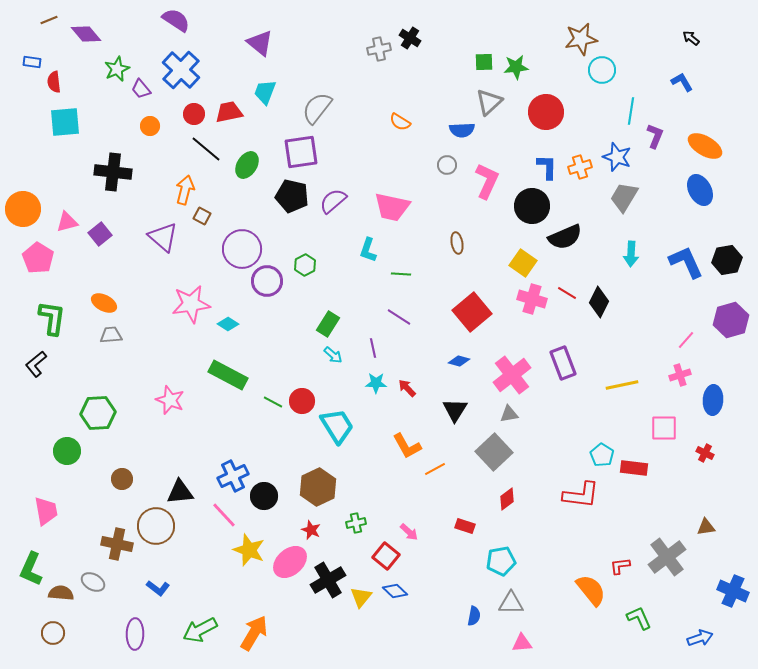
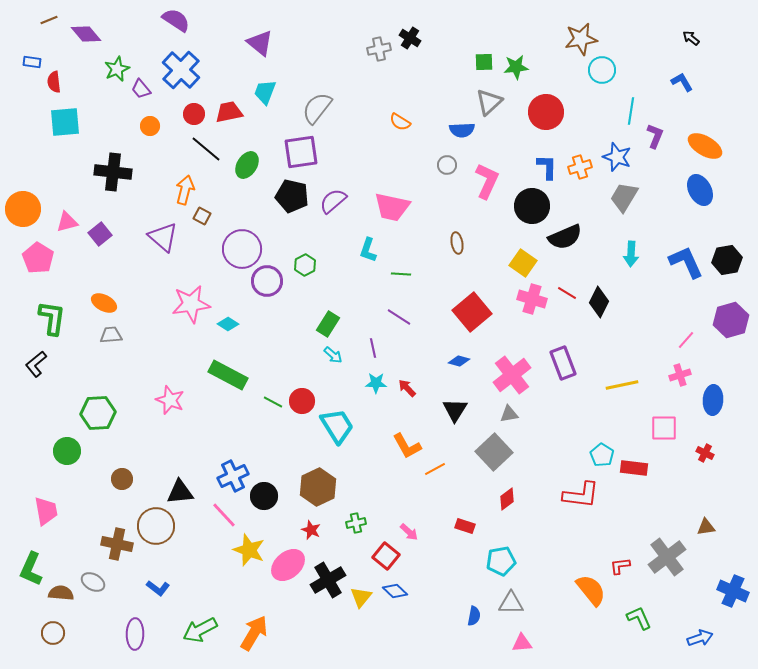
pink ellipse at (290, 562): moved 2 px left, 3 px down
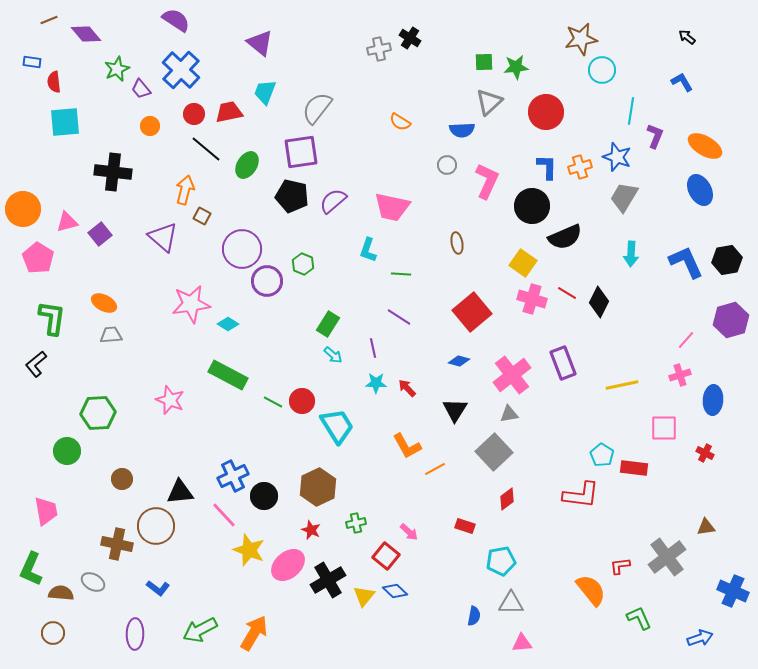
black arrow at (691, 38): moved 4 px left, 1 px up
green hexagon at (305, 265): moved 2 px left, 1 px up; rotated 10 degrees counterclockwise
yellow triangle at (361, 597): moved 3 px right, 1 px up
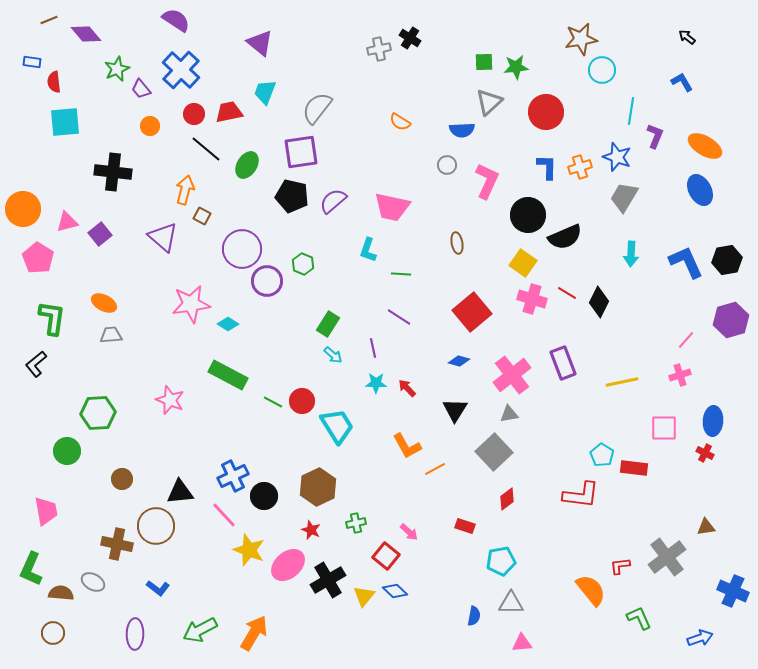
black circle at (532, 206): moved 4 px left, 9 px down
yellow line at (622, 385): moved 3 px up
blue ellipse at (713, 400): moved 21 px down
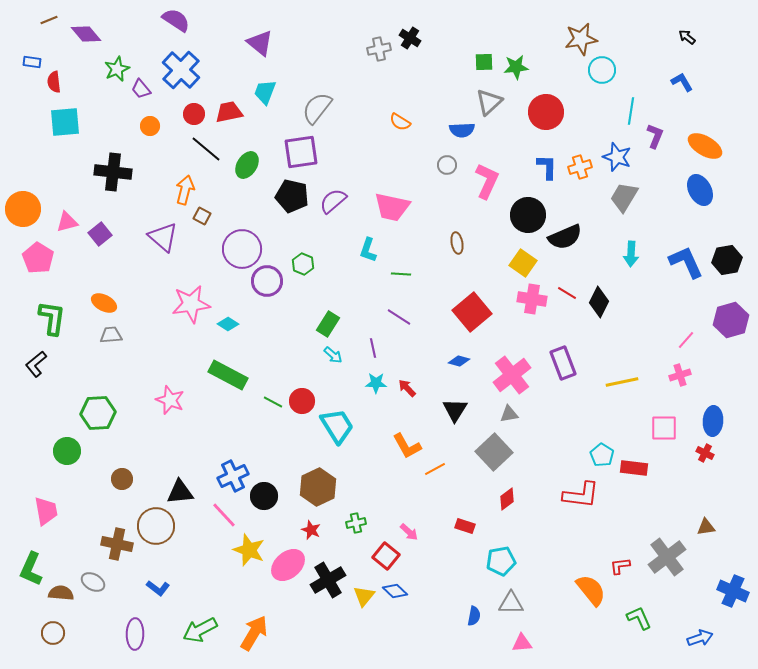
pink cross at (532, 299): rotated 8 degrees counterclockwise
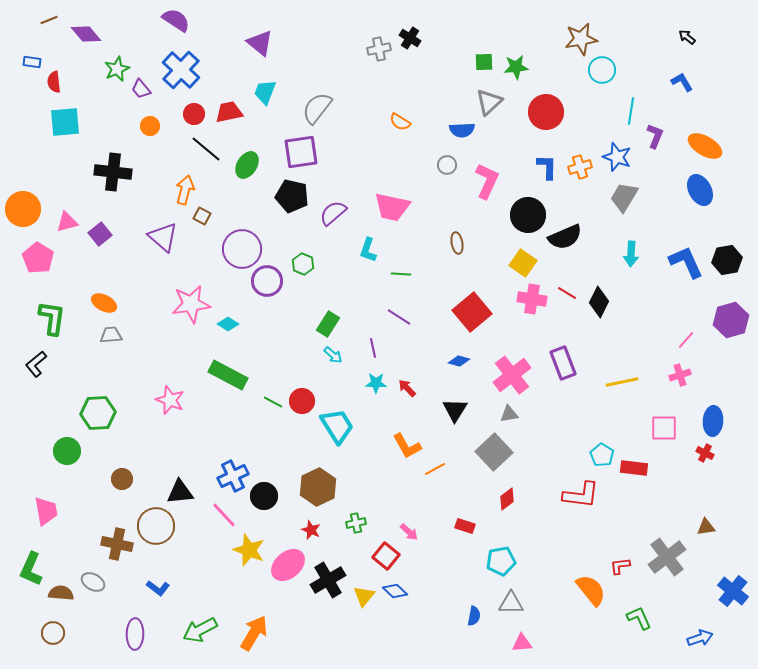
purple semicircle at (333, 201): moved 12 px down
blue cross at (733, 591): rotated 16 degrees clockwise
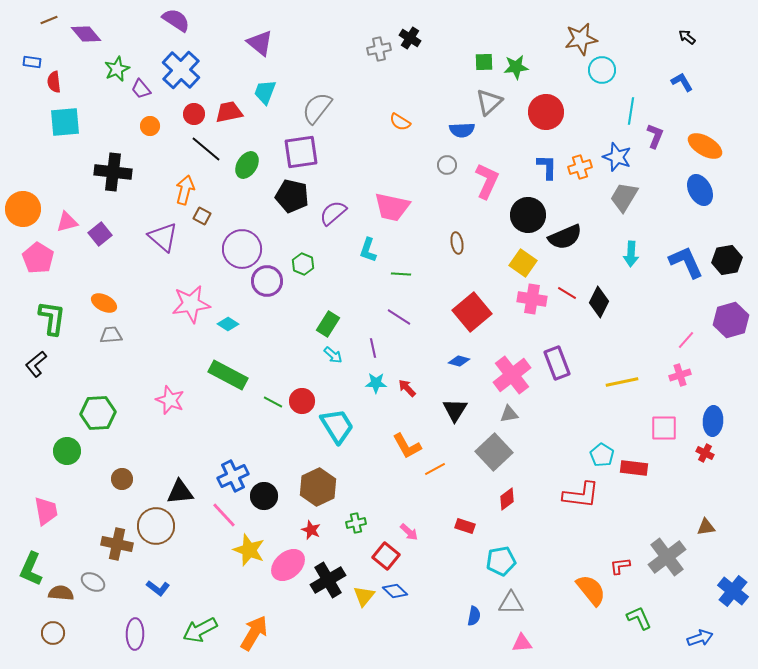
purple rectangle at (563, 363): moved 6 px left
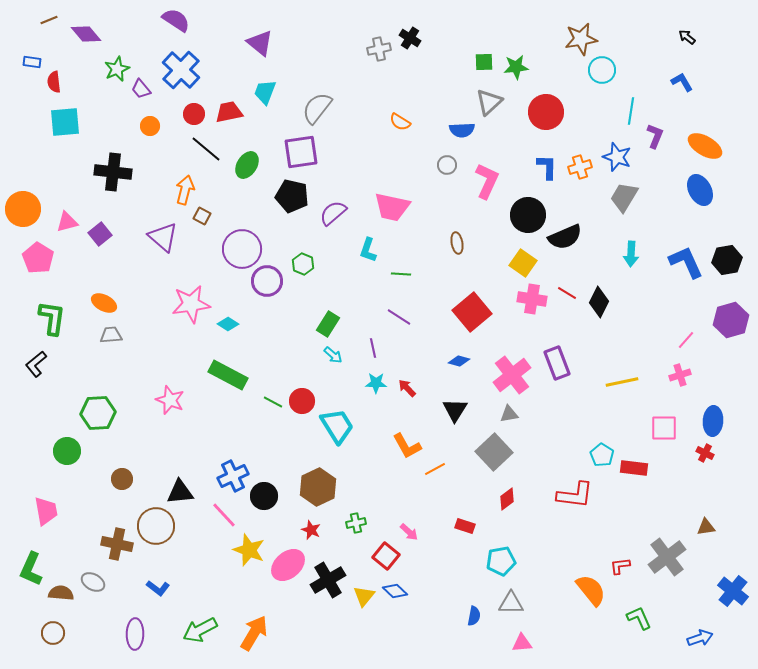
red L-shape at (581, 495): moved 6 px left
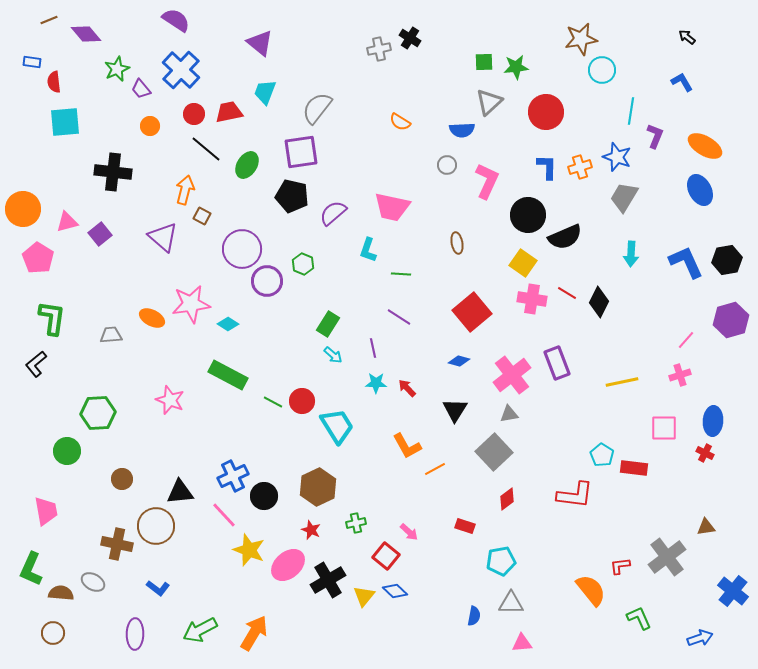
orange ellipse at (104, 303): moved 48 px right, 15 px down
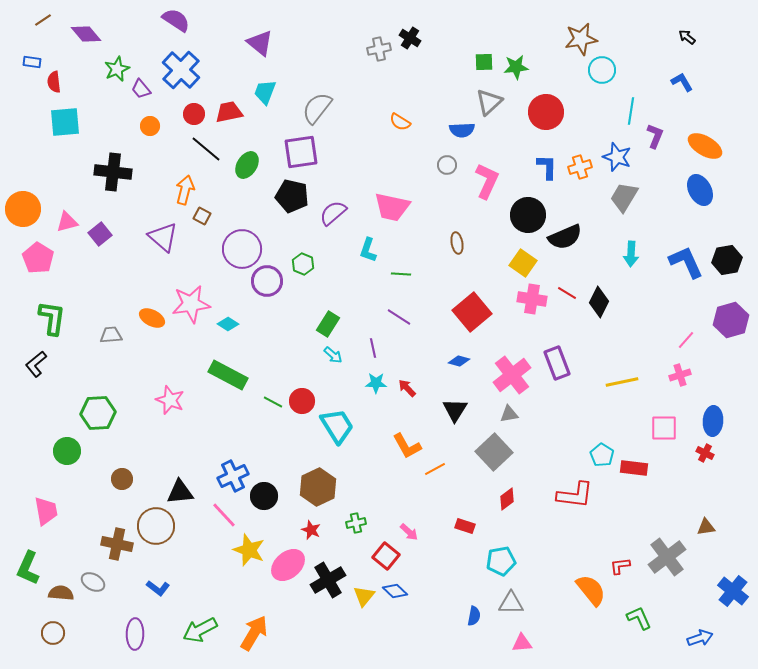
brown line at (49, 20): moved 6 px left; rotated 12 degrees counterclockwise
green L-shape at (31, 569): moved 3 px left, 1 px up
